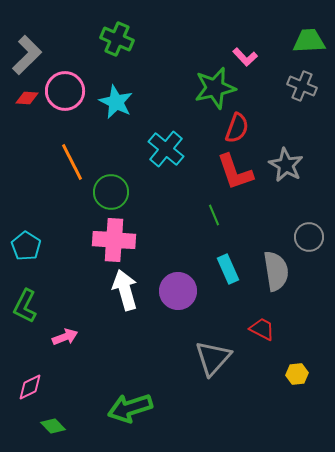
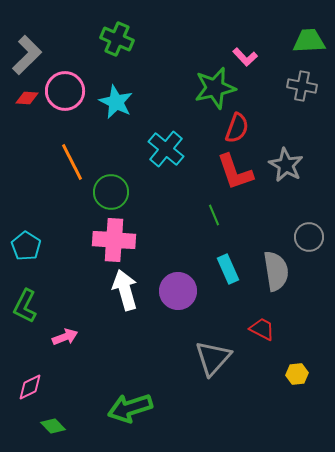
gray cross: rotated 12 degrees counterclockwise
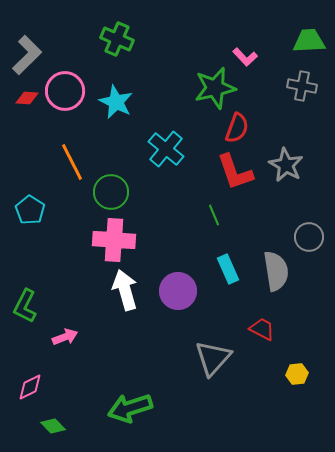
cyan pentagon: moved 4 px right, 36 px up
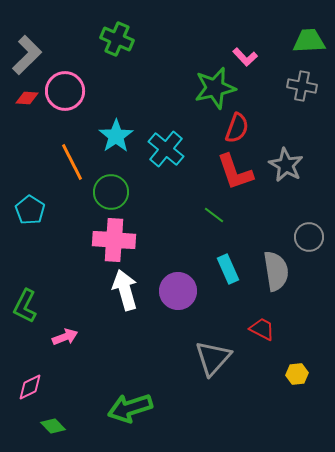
cyan star: moved 34 px down; rotated 12 degrees clockwise
green line: rotated 30 degrees counterclockwise
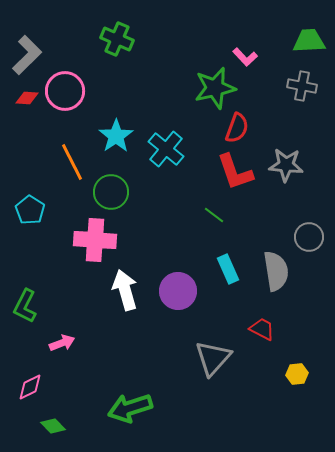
gray star: rotated 24 degrees counterclockwise
pink cross: moved 19 px left
pink arrow: moved 3 px left, 6 px down
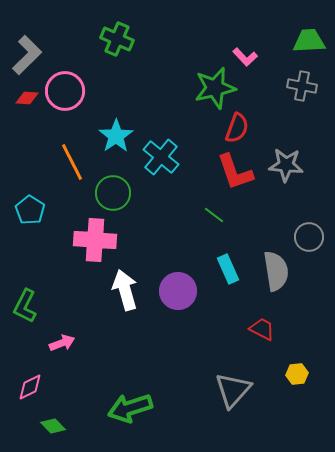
cyan cross: moved 5 px left, 8 px down
green circle: moved 2 px right, 1 px down
gray triangle: moved 20 px right, 32 px down
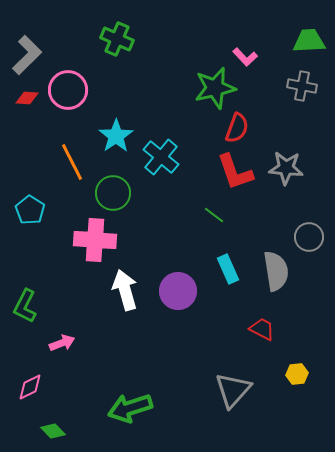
pink circle: moved 3 px right, 1 px up
gray star: moved 3 px down
green diamond: moved 5 px down
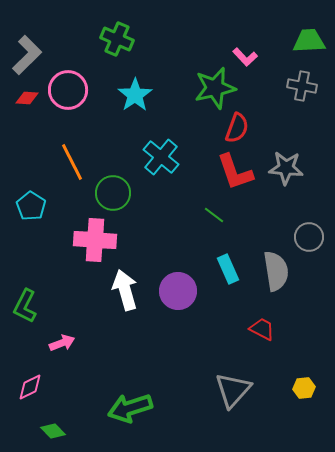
cyan star: moved 19 px right, 41 px up
cyan pentagon: moved 1 px right, 4 px up
yellow hexagon: moved 7 px right, 14 px down
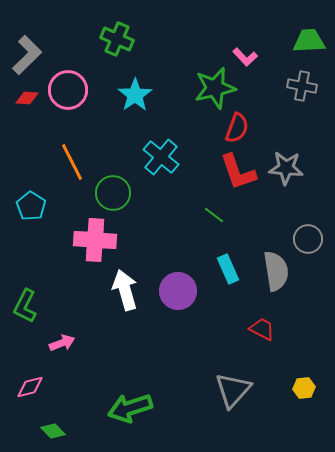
red L-shape: moved 3 px right
gray circle: moved 1 px left, 2 px down
pink diamond: rotated 12 degrees clockwise
